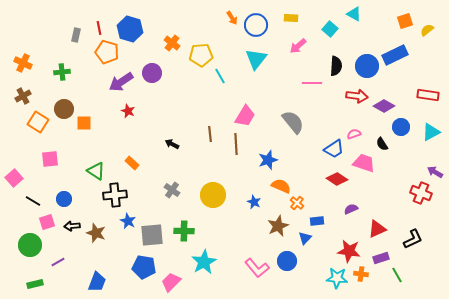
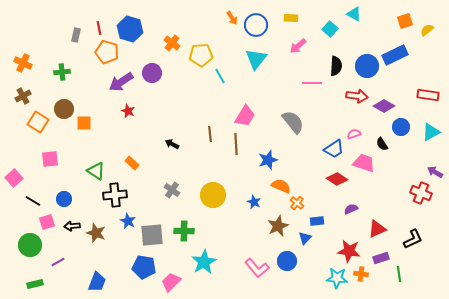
green line at (397, 275): moved 2 px right, 1 px up; rotated 21 degrees clockwise
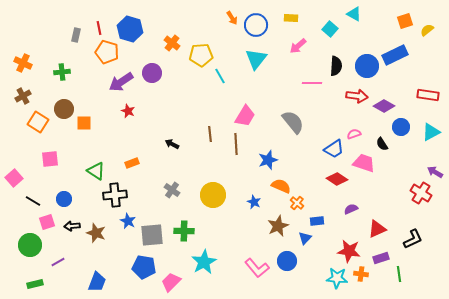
orange rectangle at (132, 163): rotated 64 degrees counterclockwise
red cross at (421, 193): rotated 10 degrees clockwise
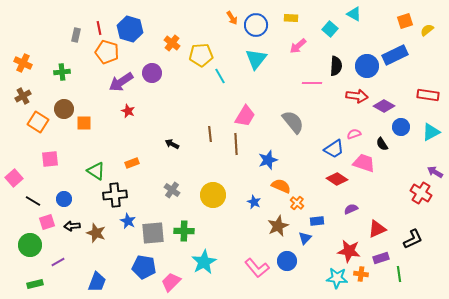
gray square at (152, 235): moved 1 px right, 2 px up
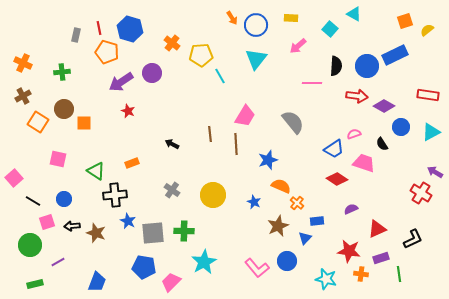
pink square at (50, 159): moved 8 px right; rotated 18 degrees clockwise
cyan star at (337, 278): moved 11 px left, 1 px down; rotated 10 degrees clockwise
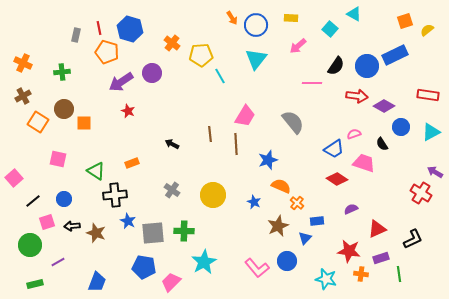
black semicircle at (336, 66): rotated 30 degrees clockwise
black line at (33, 201): rotated 70 degrees counterclockwise
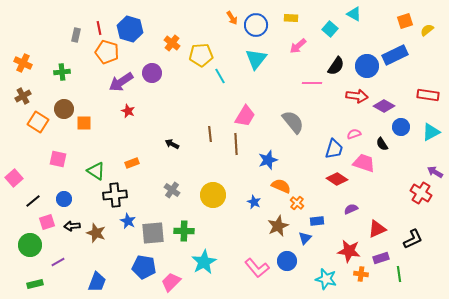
blue trapezoid at (334, 149): rotated 40 degrees counterclockwise
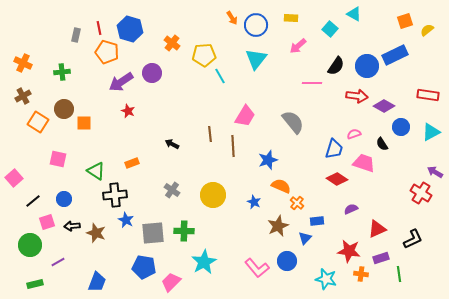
yellow pentagon at (201, 55): moved 3 px right
brown line at (236, 144): moved 3 px left, 2 px down
blue star at (128, 221): moved 2 px left, 1 px up
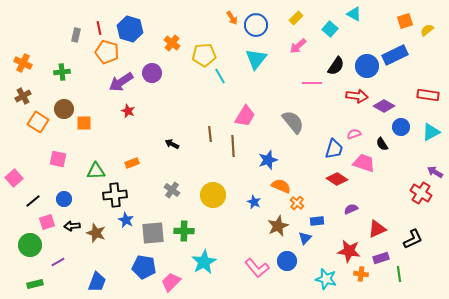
yellow rectangle at (291, 18): moved 5 px right; rotated 48 degrees counterclockwise
green triangle at (96, 171): rotated 36 degrees counterclockwise
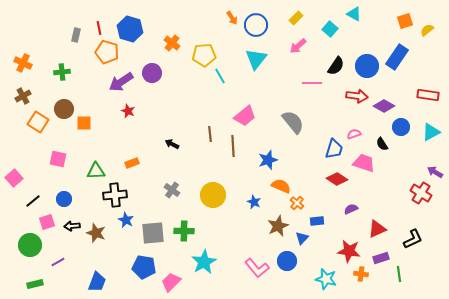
blue rectangle at (395, 55): moved 2 px right, 2 px down; rotated 30 degrees counterclockwise
pink trapezoid at (245, 116): rotated 20 degrees clockwise
blue triangle at (305, 238): moved 3 px left
